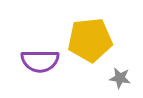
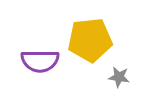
gray star: moved 1 px left, 1 px up
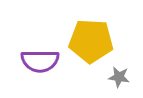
yellow pentagon: moved 1 px right, 1 px down; rotated 9 degrees clockwise
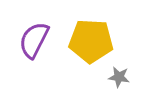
purple semicircle: moved 6 px left, 21 px up; rotated 117 degrees clockwise
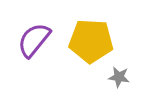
purple semicircle: rotated 12 degrees clockwise
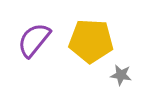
gray star: moved 2 px right, 2 px up
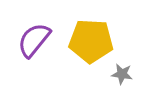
gray star: moved 1 px right, 1 px up
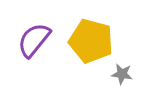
yellow pentagon: rotated 12 degrees clockwise
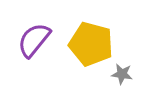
yellow pentagon: moved 3 px down
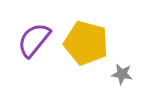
yellow pentagon: moved 5 px left, 1 px up
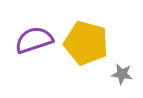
purple semicircle: rotated 33 degrees clockwise
